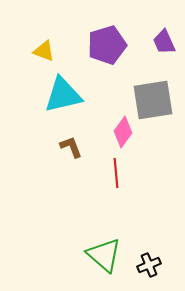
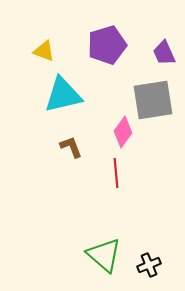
purple trapezoid: moved 11 px down
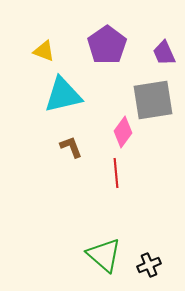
purple pentagon: rotated 18 degrees counterclockwise
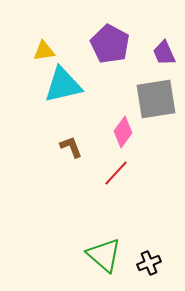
purple pentagon: moved 3 px right, 1 px up; rotated 9 degrees counterclockwise
yellow triangle: rotated 30 degrees counterclockwise
cyan triangle: moved 10 px up
gray square: moved 3 px right, 1 px up
red line: rotated 48 degrees clockwise
black cross: moved 2 px up
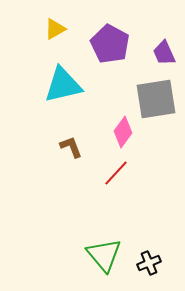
yellow triangle: moved 11 px right, 22 px up; rotated 20 degrees counterclockwise
green triangle: rotated 9 degrees clockwise
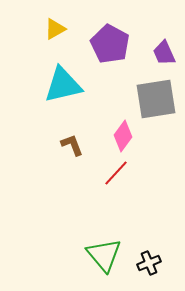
pink diamond: moved 4 px down
brown L-shape: moved 1 px right, 2 px up
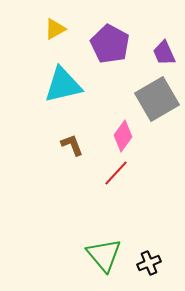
gray square: moved 1 px right; rotated 21 degrees counterclockwise
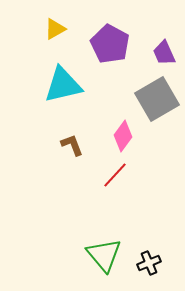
red line: moved 1 px left, 2 px down
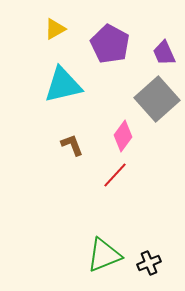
gray square: rotated 12 degrees counterclockwise
green triangle: rotated 48 degrees clockwise
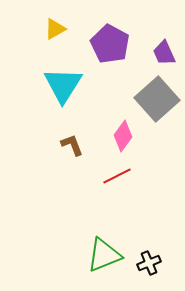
cyan triangle: rotated 45 degrees counterclockwise
red line: moved 2 px right, 1 px down; rotated 20 degrees clockwise
